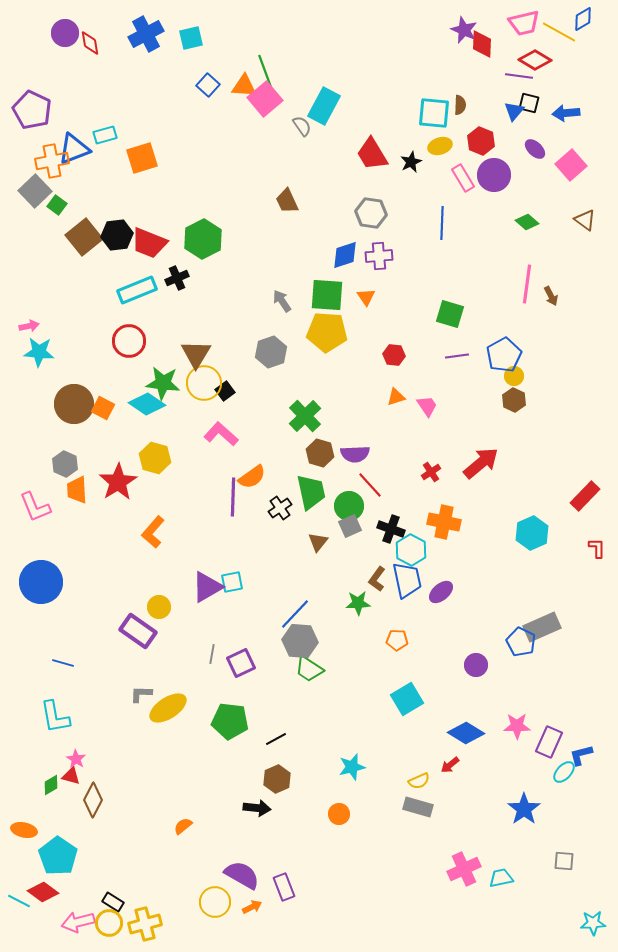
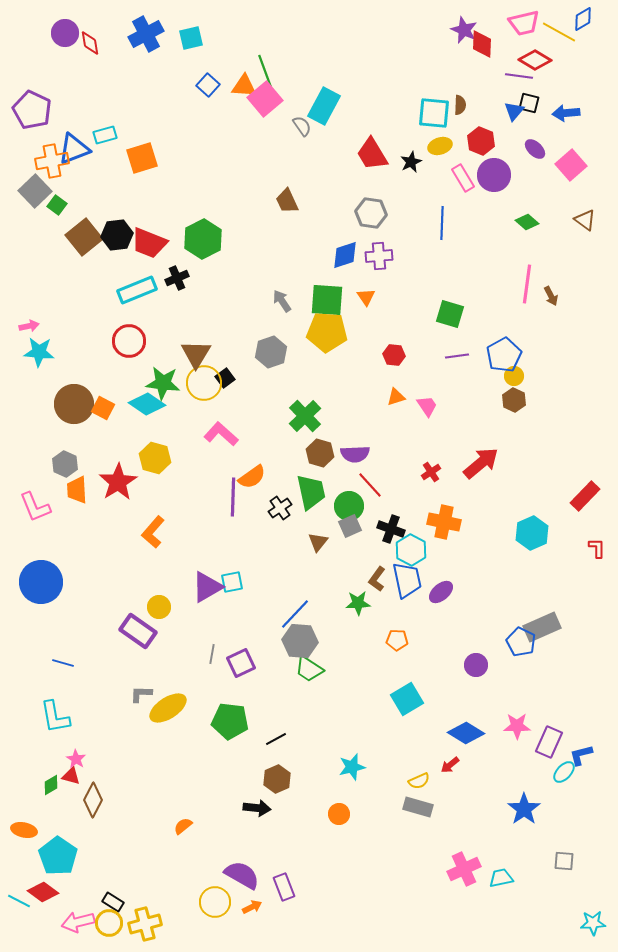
green square at (327, 295): moved 5 px down
black square at (225, 391): moved 13 px up
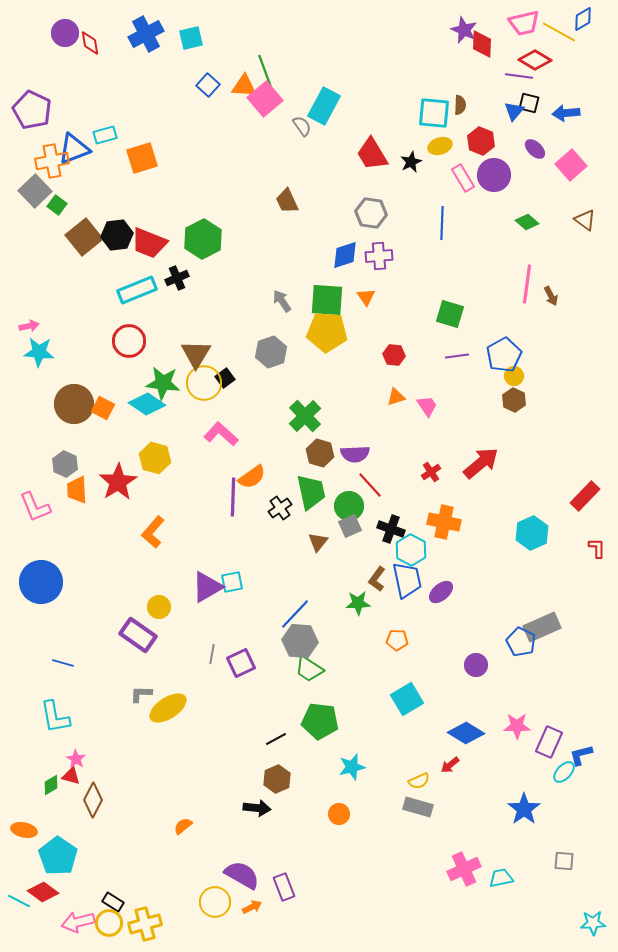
purple rectangle at (138, 631): moved 4 px down
green pentagon at (230, 721): moved 90 px right
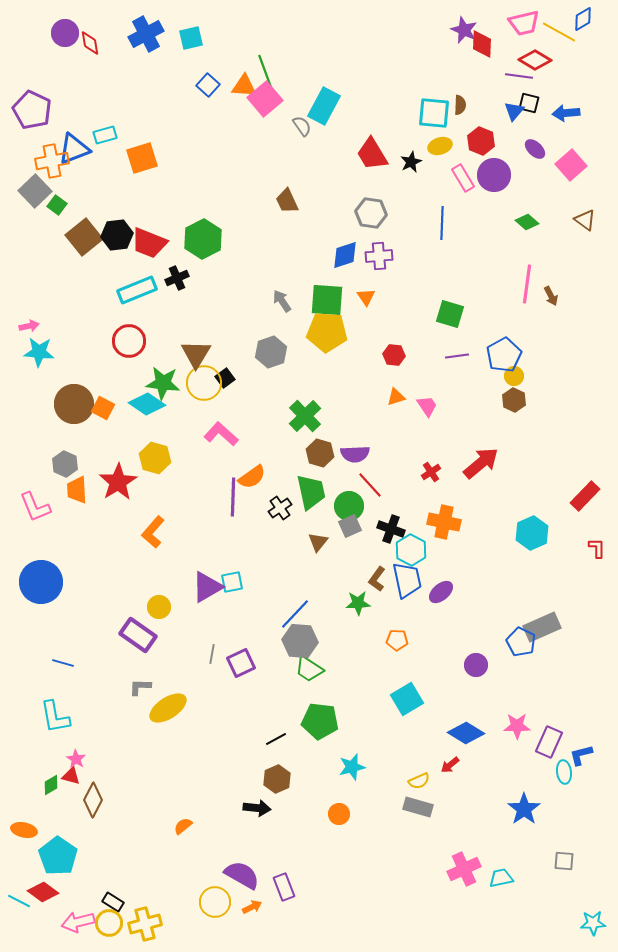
gray L-shape at (141, 694): moved 1 px left, 7 px up
cyan ellipse at (564, 772): rotated 50 degrees counterclockwise
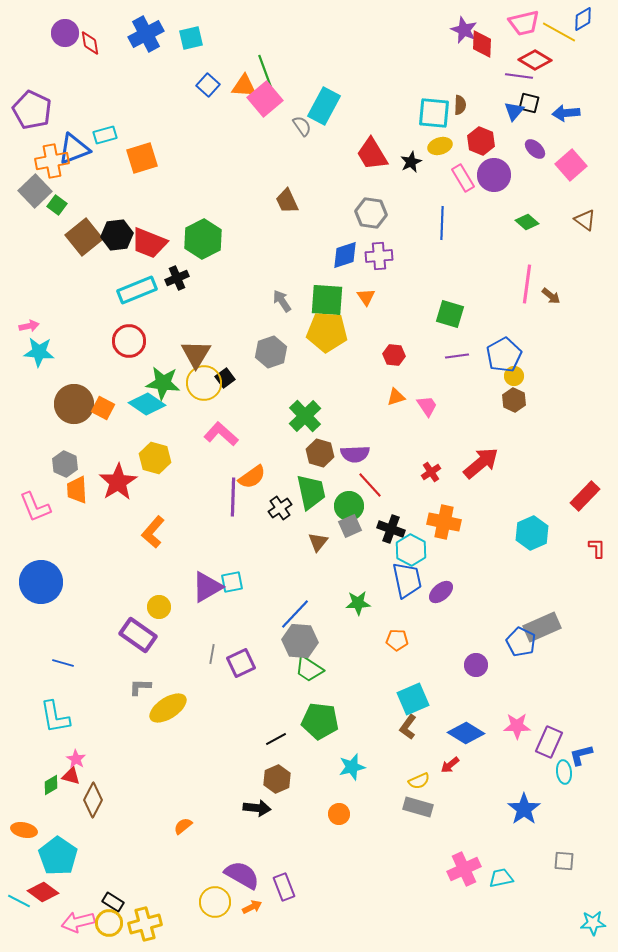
brown arrow at (551, 296): rotated 24 degrees counterclockwise
brown L-shape at (377, 579): moved 31 px right, 148 px down
cyan square at (407, 699): moved 6 px right; rotated 8 degrees clockwise
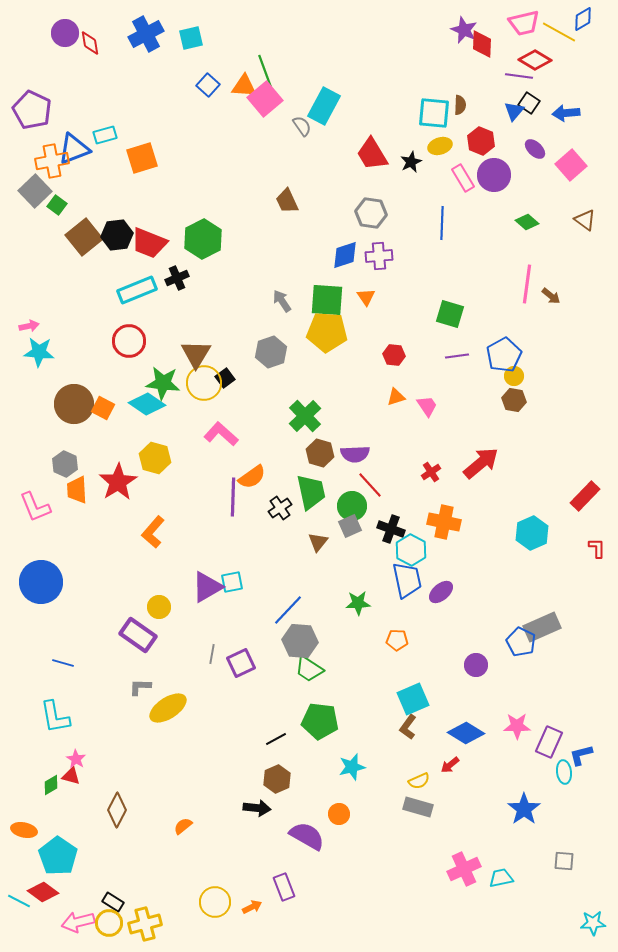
black square at (529, 103): rotated 20 degrees clockwise
brown hexagon at (514, 400): rotated 15 degrees counterclockwise
green circle at (349, 506): moved 3 px right
blue line at (295, 614): moved 7 px left, 4 px up
brown diamond at (93, 800): moved 24 px right, 10 px down
purple semicircle at (242, 875): moved 65 px right, 39 px up
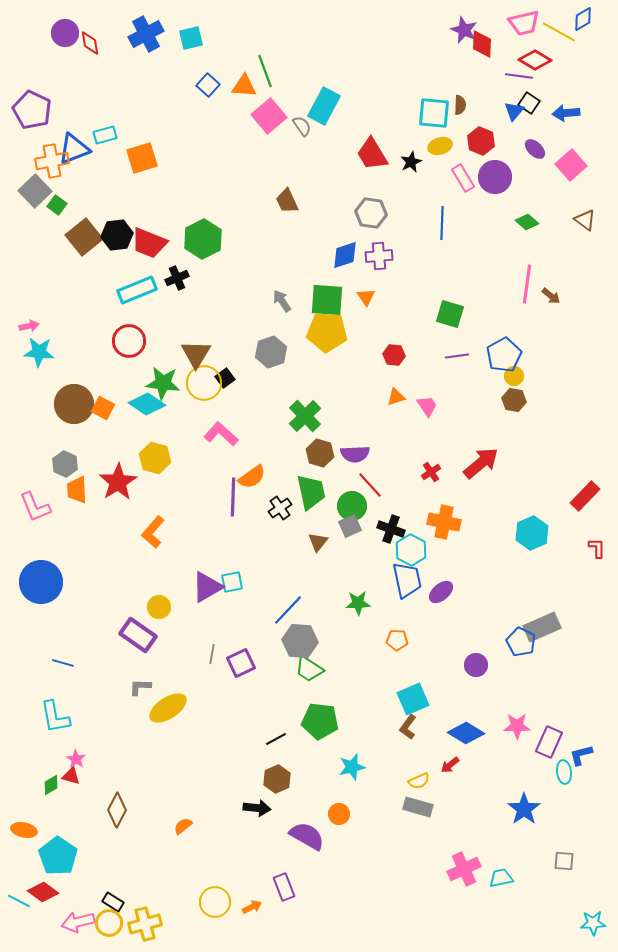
pink square at (265, 99): moved 4 px right, 17 px down
purple circle at (494, 175): moved 1 px right, 2 px down
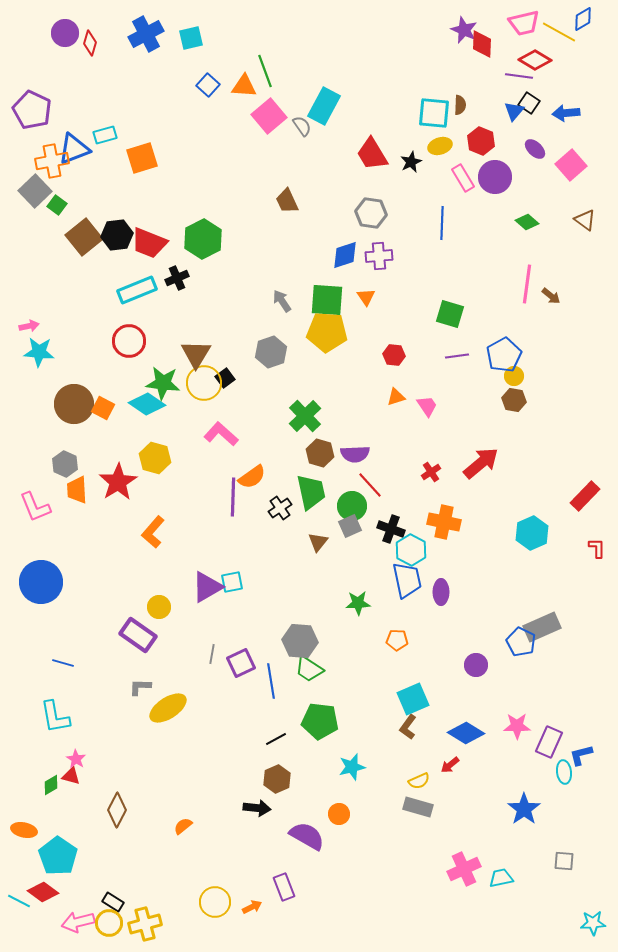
red diamond at (90, 43): rotated 25 degrees clockwise
purple ellipse at (441, 592): rotated 50 degrees counterclockwise
blue line at (288, 610): moved 17 px left, 71 px down; rotated 52 degrees counterclockwise
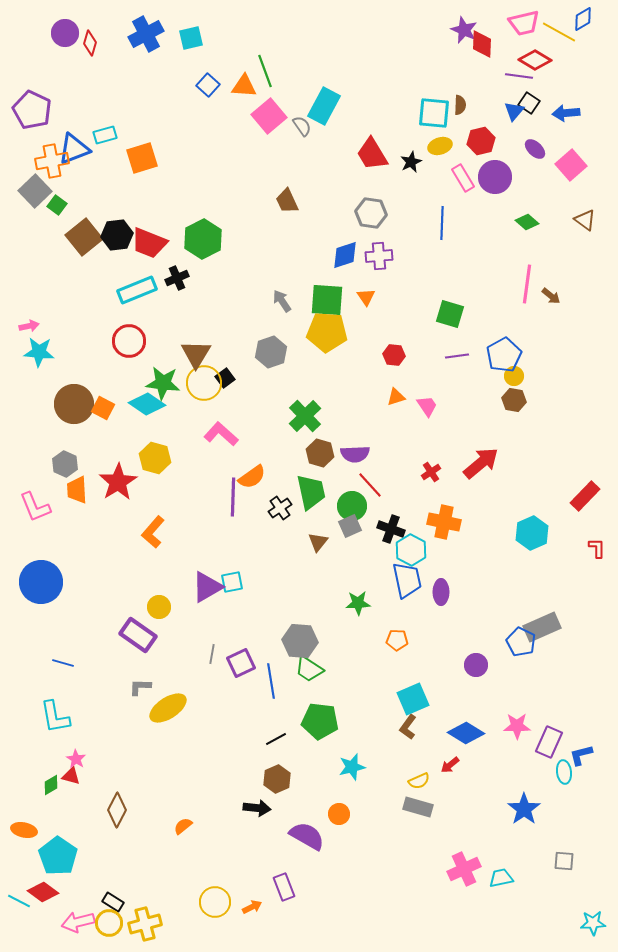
red hexagon at (481, 141): rotated 24 degrees clockwise
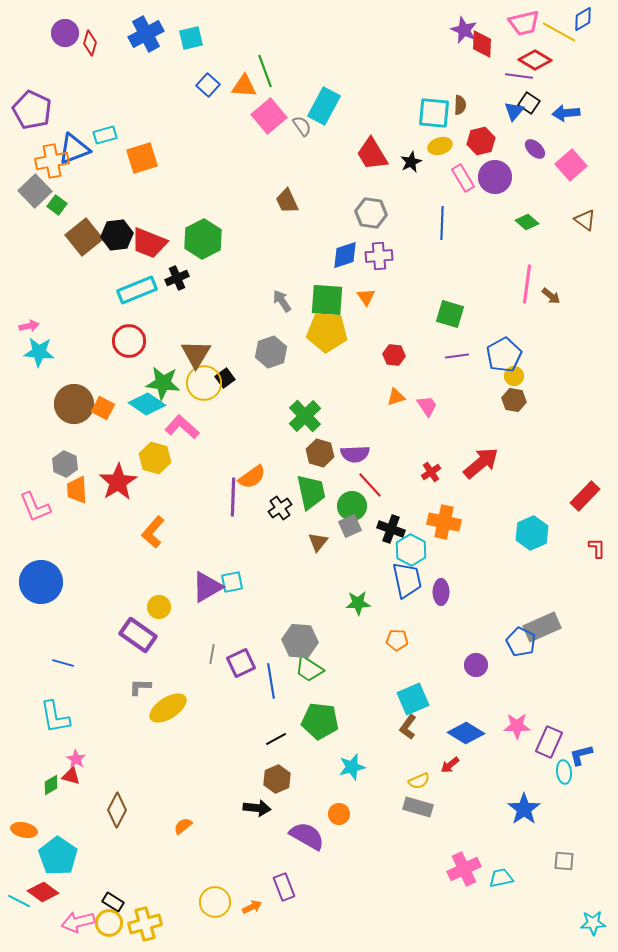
pink L-shape at (221, 434): moved 39 px left, 7 px up
